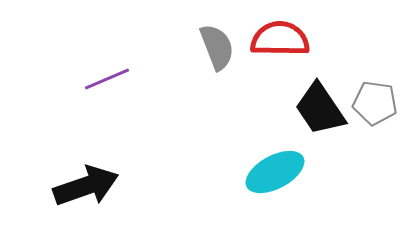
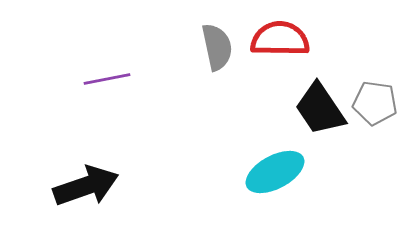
gray semicircle: rotated 9 degrees clockwise
purple line: rotated 12 degrees clockwise
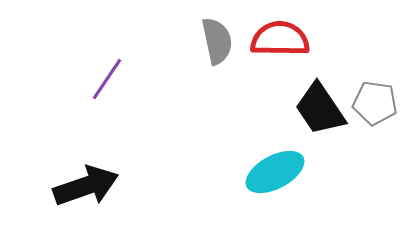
gray semicircle: moved 6 px up
purple line: rotated 45 degrees counterclockwise
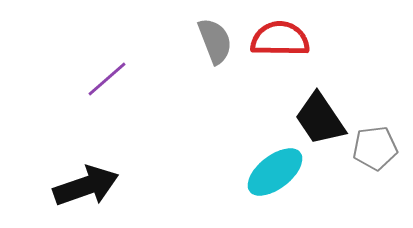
gray semicircle: moved 2 px left; rotated 9 degrees counterclockwise
purple line: rotated 15 degrees clockwise
gray pentagon: moved 45 px down; rotated 15 degrees counterclockwise
black trapezoid: moved 10 px down
cyan ellipse: rotated 10 degrees counterclockwise
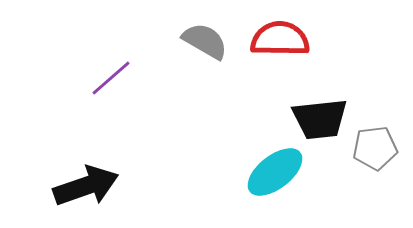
gray semicircle: moved 10 px left; rotated 39 degrees counterclockwise
purple line: moved 4 px right, 1 px up
black trapezoid: rotated 62 degrees counterclockwise
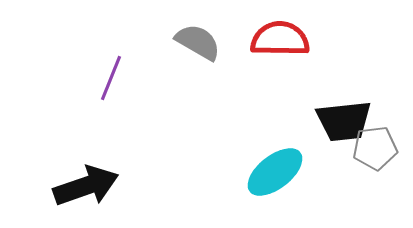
gray semicircle: moved 7 px left, 1 px down
purple line: rotated 27 degrees counterclockwise
black trapezoid: moved 24 px right, 2 px down
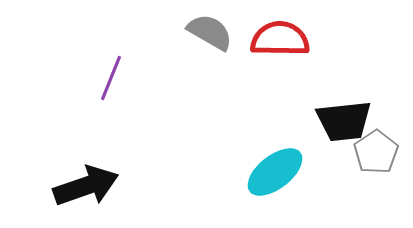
gray semicircle: moved 12 px right, 10 px up
gray pentagon: moved 1 px right, 4 px down; rotated 27 degrees counterclockwise
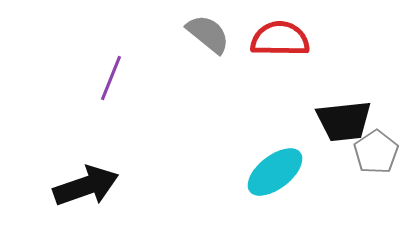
gray semicircle: moved 2 px left, 2 px down; rotated 9 degrees clockwise
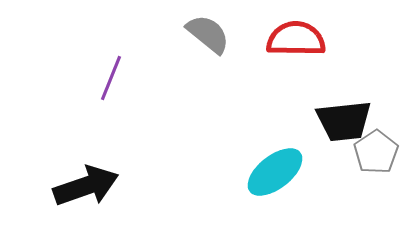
red semicircle: moved 16 px right
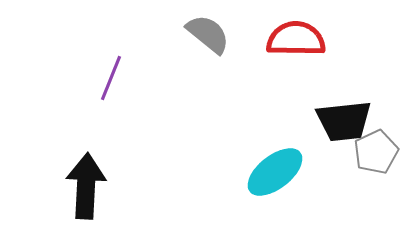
gray pentagon: rotated 9 degrees clockwise
black arrow: rotated 68 degrees counterclockwise
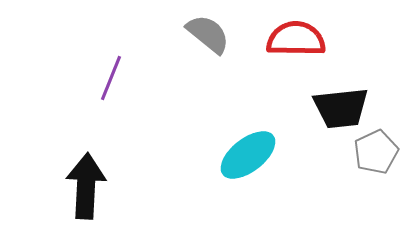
black trapezoid: moved 3 px left, 13 px up
cyan ellipse: moved 27 px left, 17 px up
